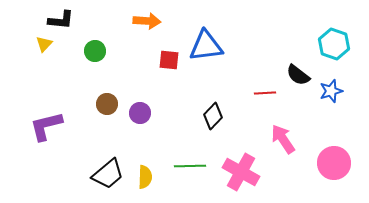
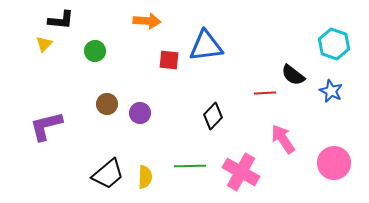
black semicircle: moved 5 px left
blue star: rotated 30 degrees counterclockwise
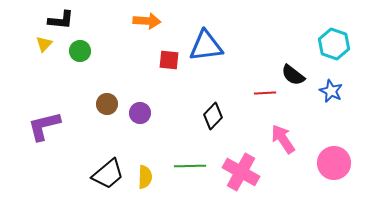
green circle: moved 15 px left
purple L-shape: moved 2 px left
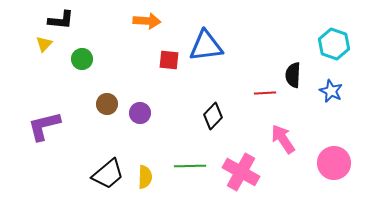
green circle: moved 2 px right, 8 px down
black semicircle: rotated 55 degrees clockwise
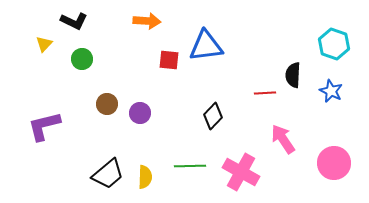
black L-shape: moved 13 px right, 1 px down; rotated 20 degrees clockwise
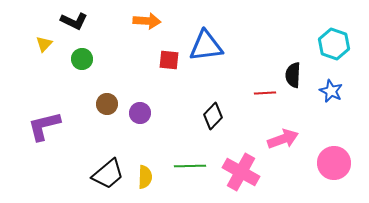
pink arrow: rotated 104 degrees clockwise
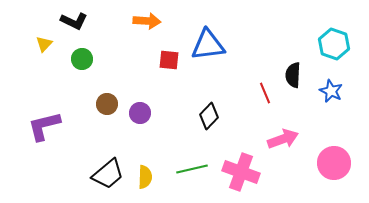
blue triangle: moved 2 px right, 1 px up
red line: rotated 70 degrees clockwise
black diamond: moved 4 px left
green line: moved 2 px right, 3 px down; rotated 12 degrees counterclockwise
pink cross: rotated 9 degrees counterclockwise
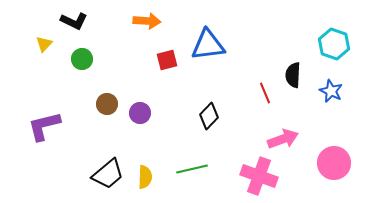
red square: moved 2 px left; rotated 20 degrees counterclockwise
pink cross: moved 18 px right, 4 px down
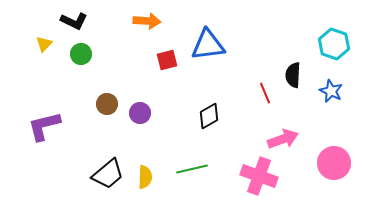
green circle: moved 1 px left, 5 px up
black diamond: rotated 16 degrees clockwise
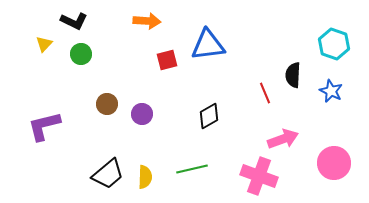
purple circle: moved 2 px right, 1 px down
